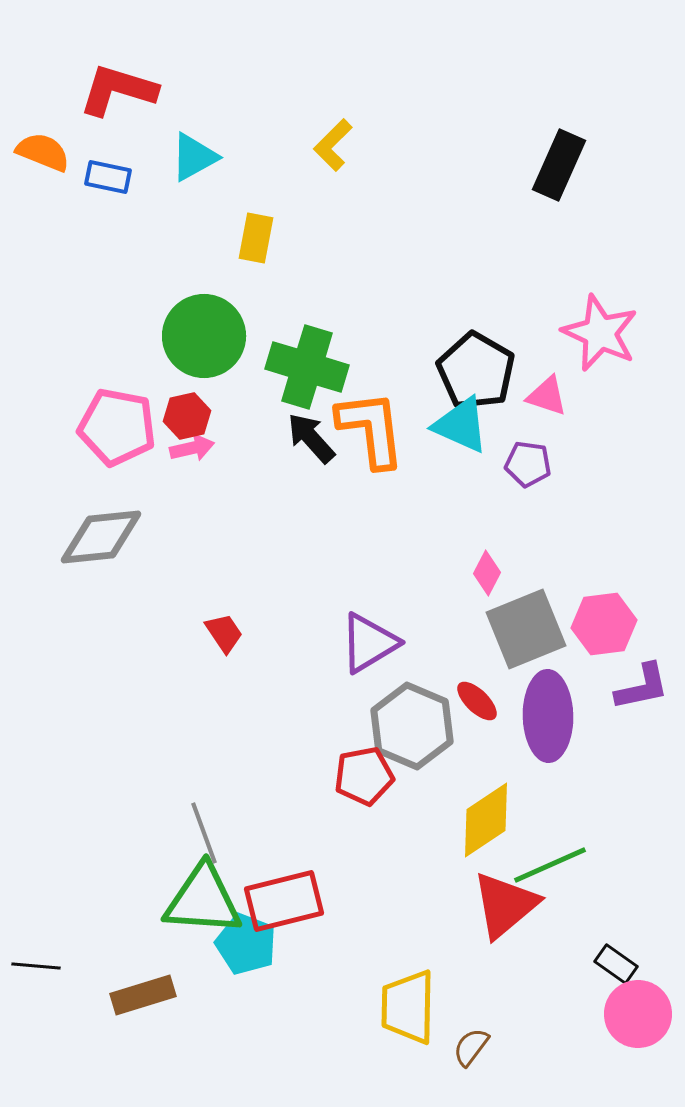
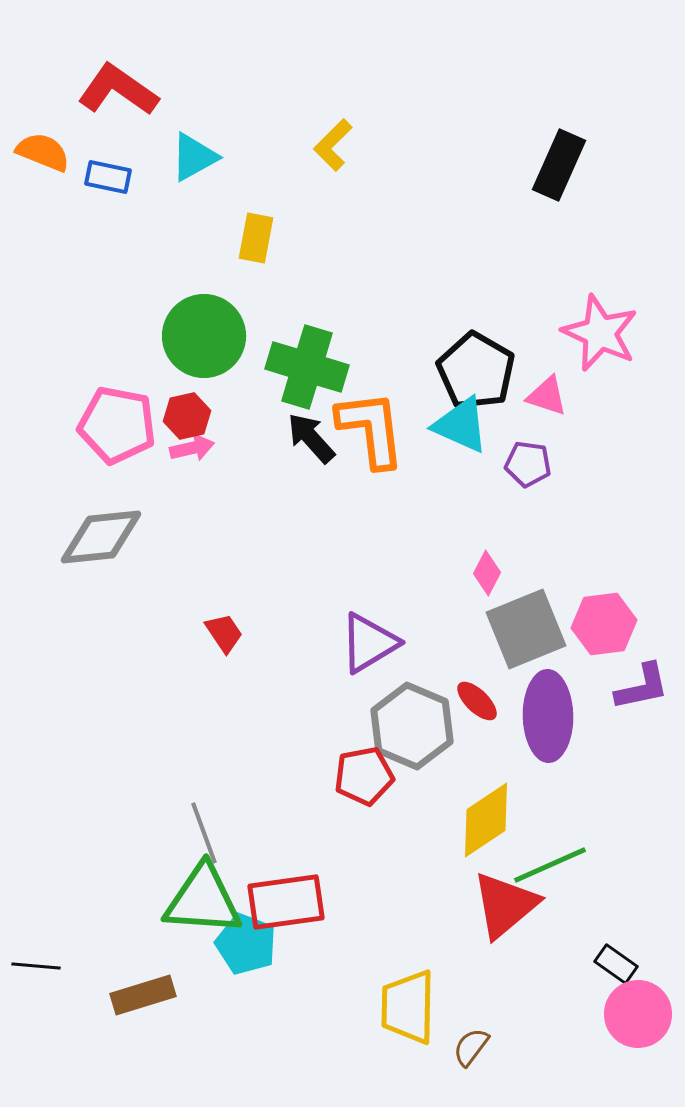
red L-shape at (118, 90): rotated 18 degrees clockwise
pink pentagon at (117, 427): moved 2 px up
red rectangle at (284, 901): moved 2 px right, 1 px down; rotated 6 degrees clockwise
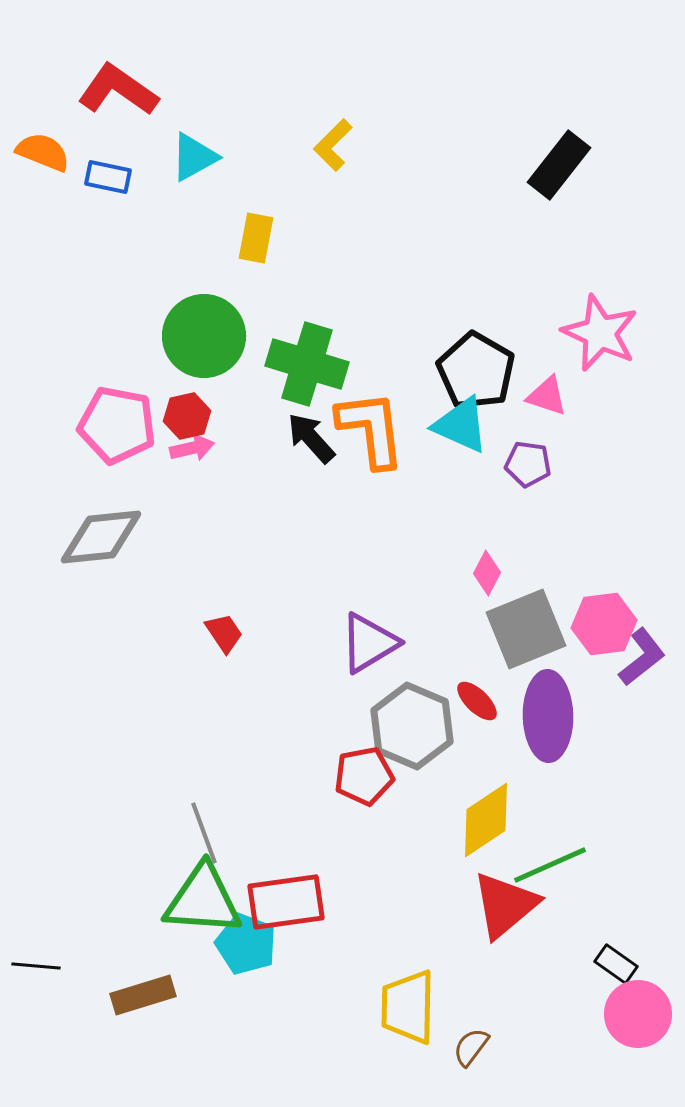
black rectangle at (559, 165): rotated 14 degrees clockwise
green cross at (307, 367): moved 3 px up
purple L-shape at (642, 687): moved 30 px up; rotated 26 degrees counterclockwise
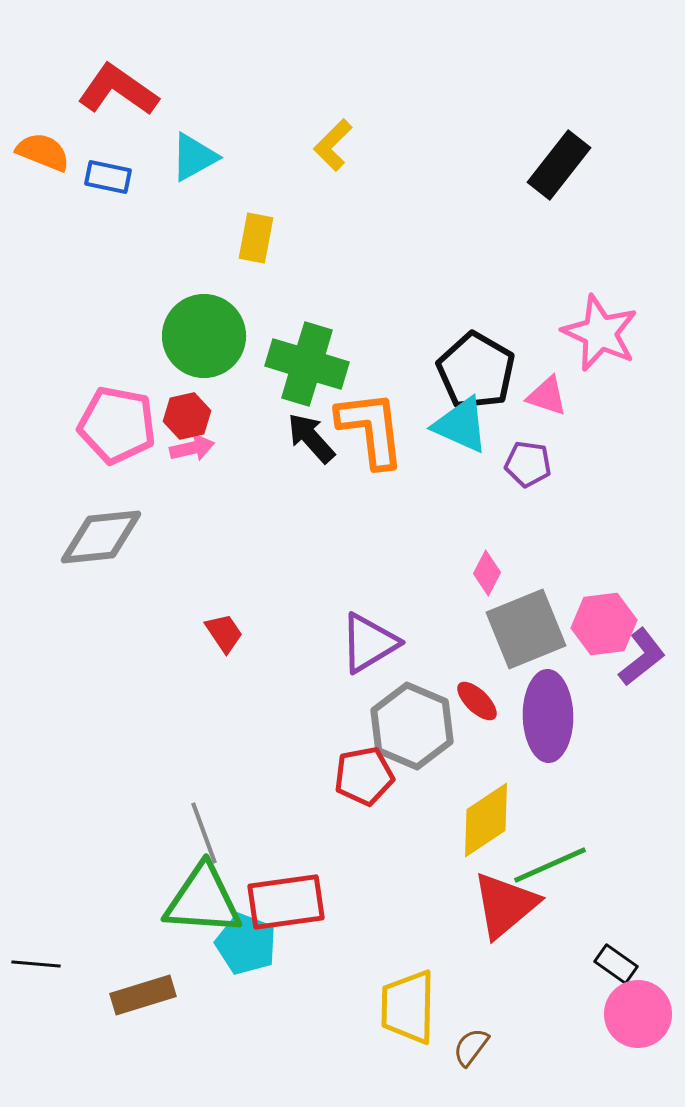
black line at (36, 966): moved 2 px up
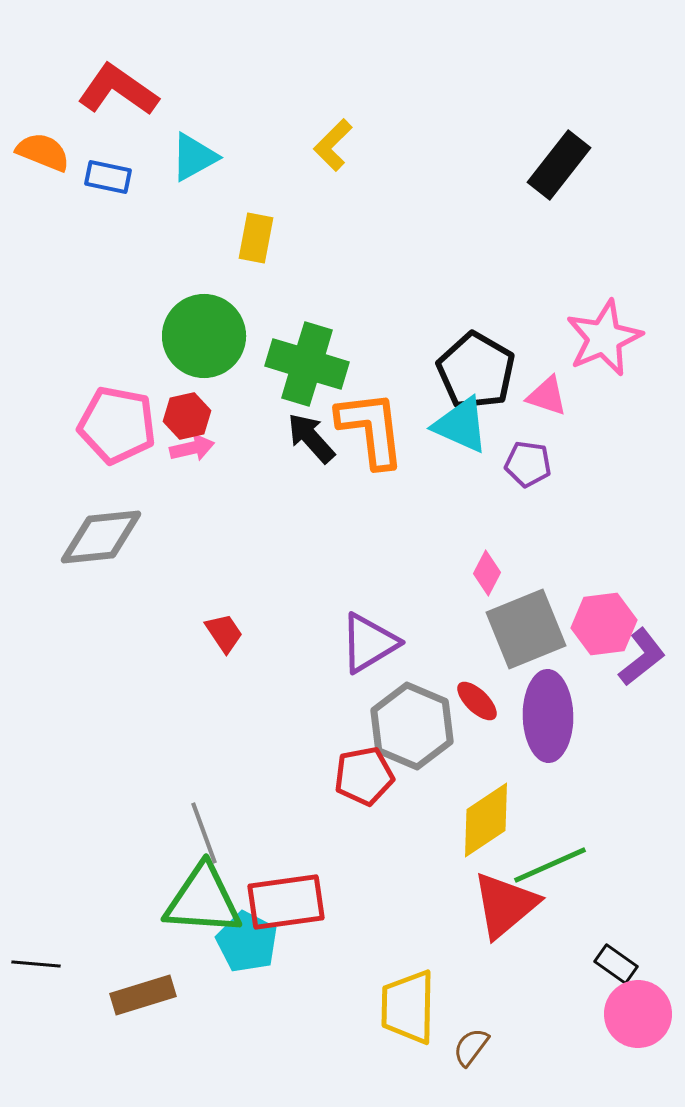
pink star at (600, 333): moved 4 px right, 5 px down; rotated 24 degrees clockwise
cyan pentagon at (246, 944): moved 1 px right, 2 px up; rotated 6 degrees clockwise
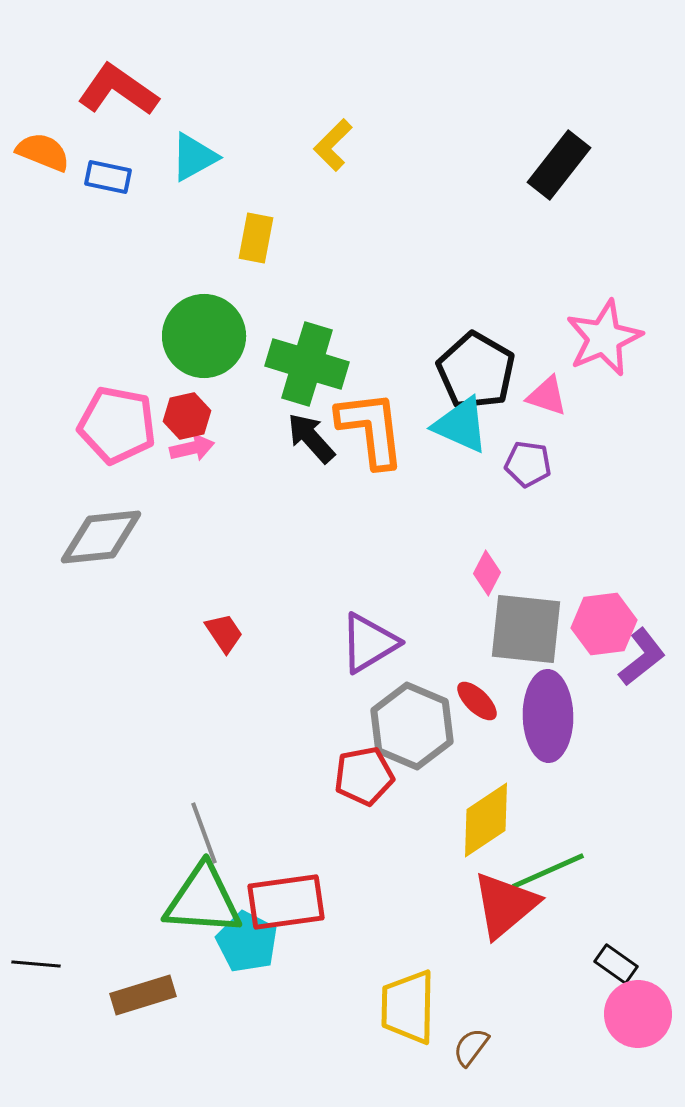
gray square at (526, 629): rotated 28 degrees clockwise
green line at (550, 865): moved 2 px left, 6 px down
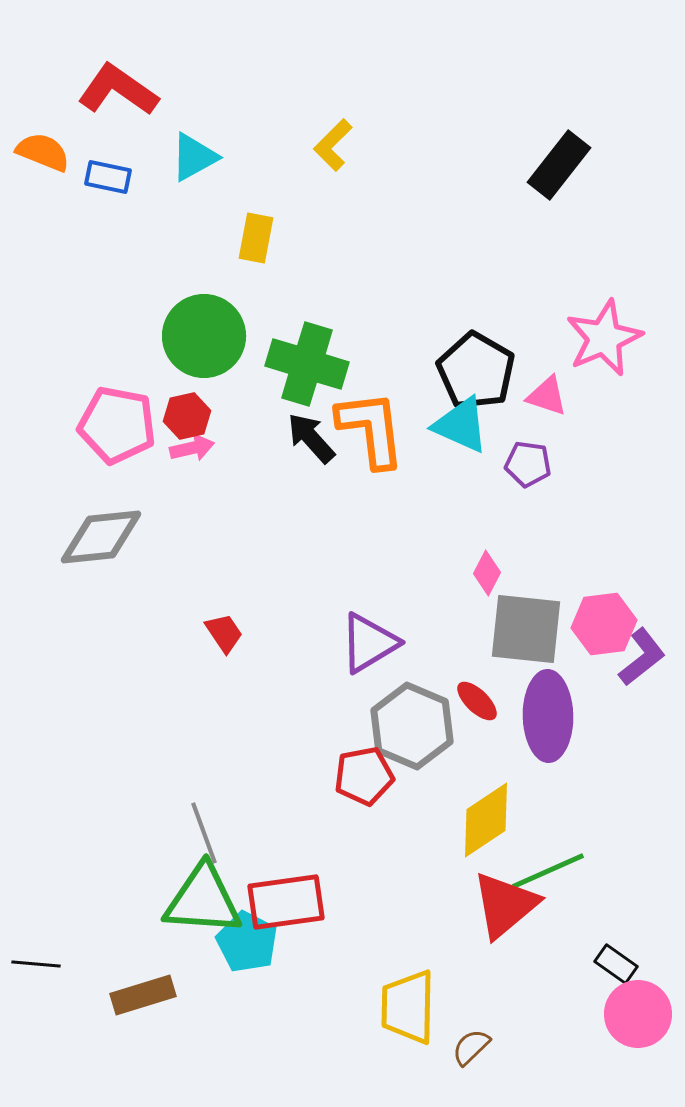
brown semicircle at (471, 1047): rotated 9 degrees clockwise
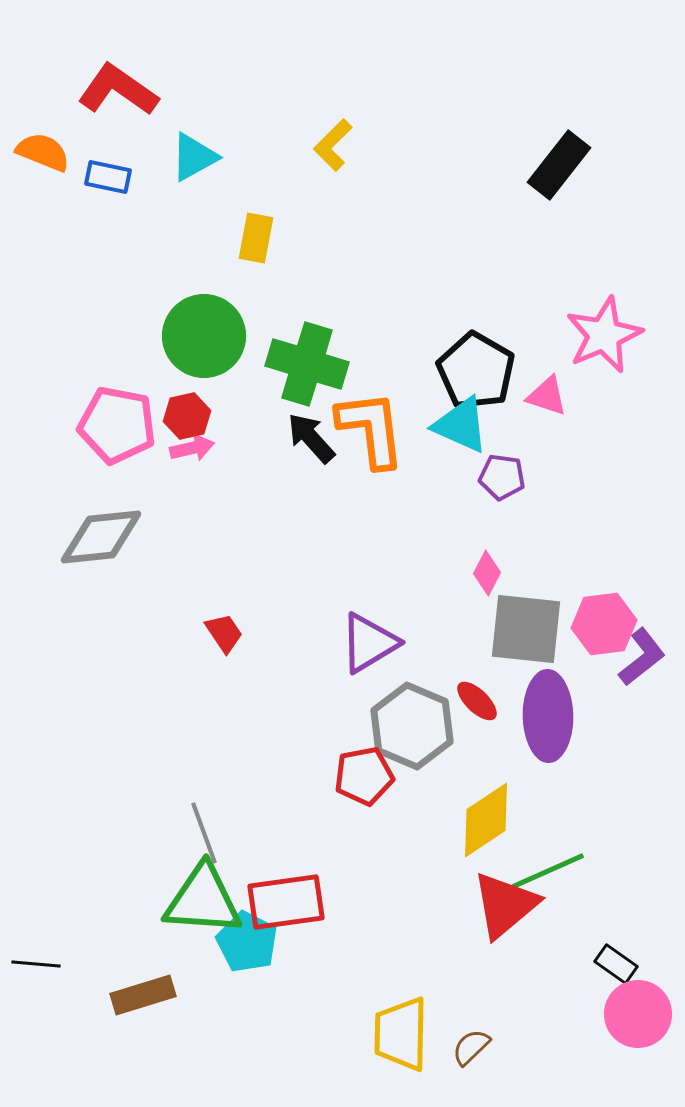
pink star at (604, 338): moved 3 px up
purple pentagon at (528, 464): moved 26 px left, 13 px down
yellow trapezoid at (408, 1007): moved 7 px left, 27 px down
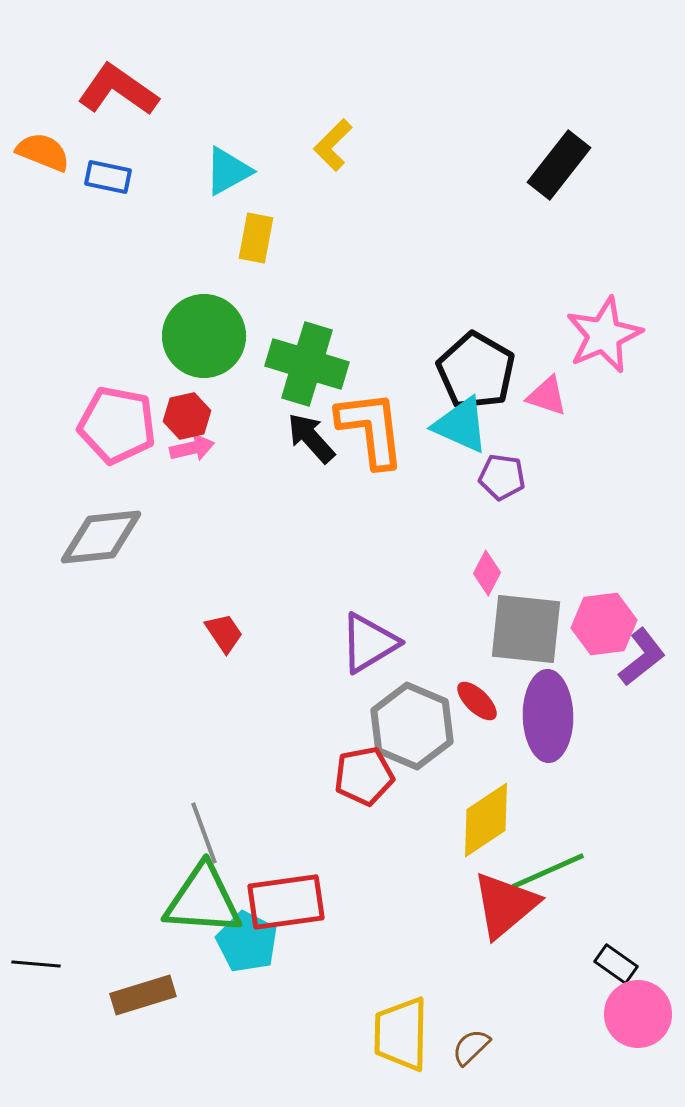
cyan triangle at (194, 157): moved 34 px right, 14 px down
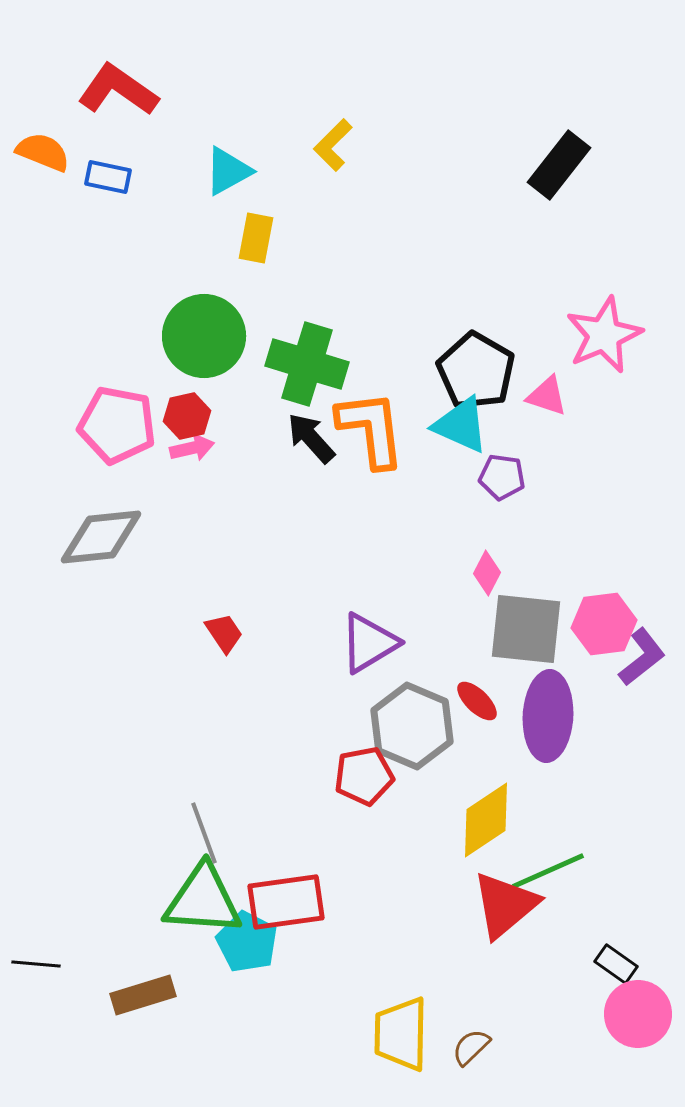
purple ellipse at (548, 716): rotated 4 degrees clockwise
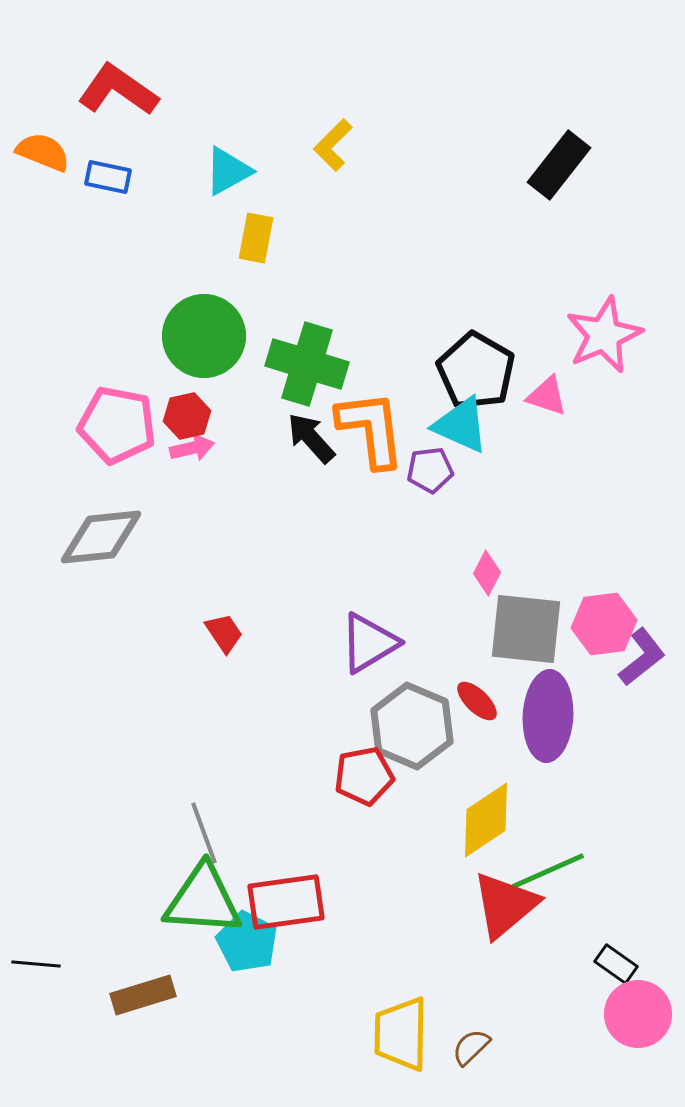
purple pentagon at (502, 477): moved 72 px left, 7 px up; rotated 15 degrees counterclockwise
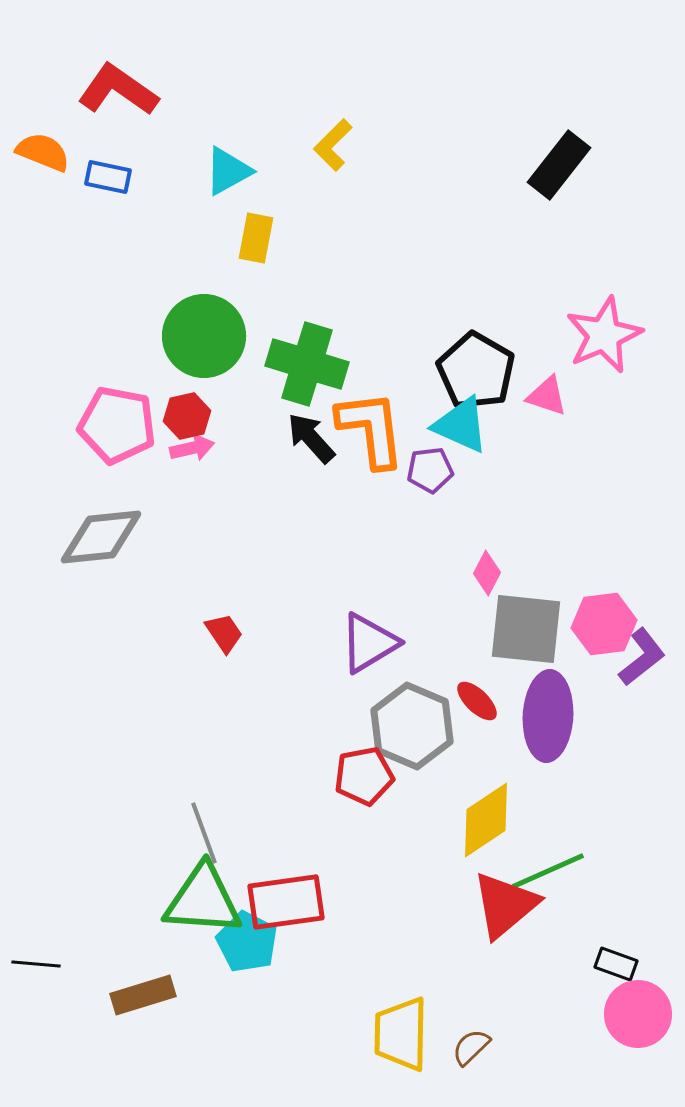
black rectangle at (616, 964): rotated 15 degrees counterclockwise
